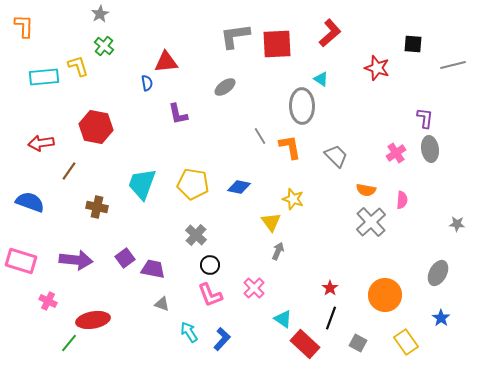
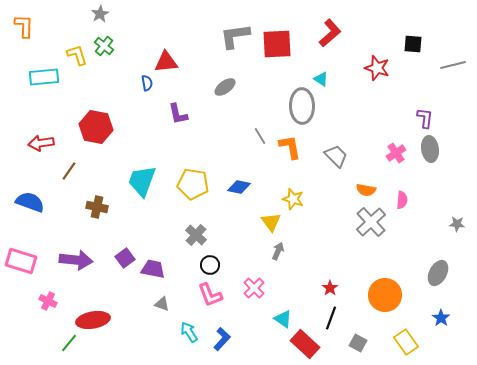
yellow L-shape at (78, 66): moved 1 px left, 11 px up
cyan trapezoid at (142, 184): moved 3 px up
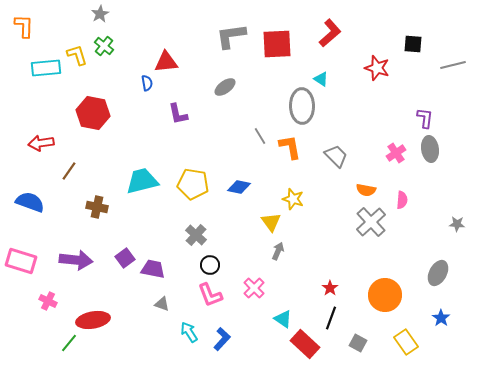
gray L-shape at (235, 36): moved 4 px left
cyan rectangle at (44, 77): moved 2 px right, 9 px up
red hexagon at (96, 127): moved 3 px left, 14 px up
cyan trapezoid at (142, 181): rotated 56 degrees clockwise
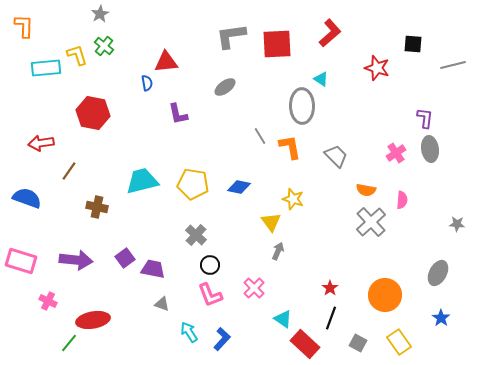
blue semicircle at (30, 202): moved 3 px left, 4 px up
yellow rectangle at (406, 342): moved 7 px left
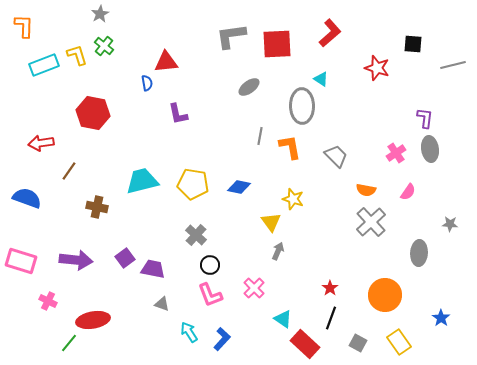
cyan rectangle at (46, 68): moved 2 px left, 3 px up; rotated 16 degrees counterclockwise
gray ellipse at (225, 87): moved 24 px right
gray line at (260, 136): rotated 42 degrees clockwise
pink semicircle at (402, 200): moved 6 px right, 8 px up; rotated 30 degrees clockwise
gray star at (457, 224): moved 7 px left
gray ellipse at (438, 273): moved 19 px left, 20 px up; rotated 25 degrees counterclockwise
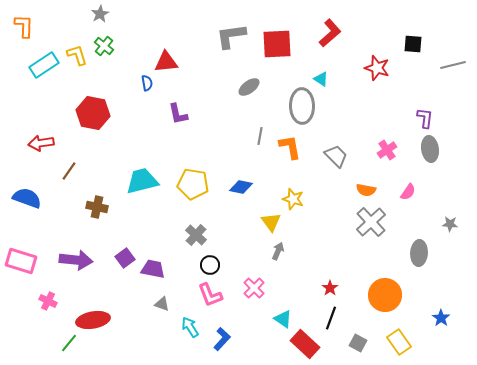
cyan rectangle at (44, 65): rotated 12 degrees counterclockwise
pink cross at (396, 153): moved 9 px left, 3 px up
blue diamond at (239, 187): moved 2 px right
cyan arrow at (189, 332): moved 1 px right, 5 px up
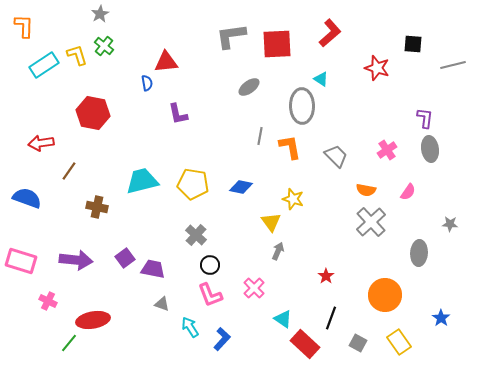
red star at (330, 288): moved 4 px left, 12 px up
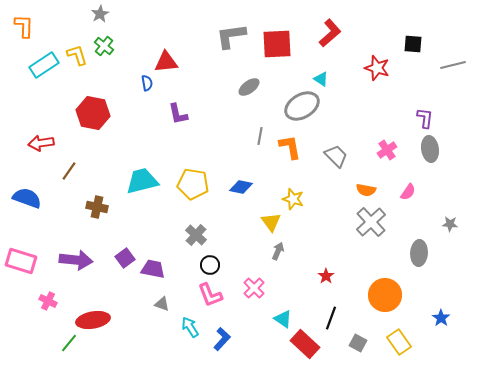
gray ellipse at (302, 106): rotated 60 degrees clockwise
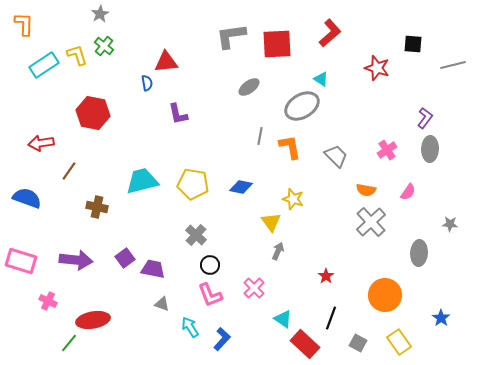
orange L-shape at (24, 26): moved 2 px up
purple L-shape at (425, 118): rotated 30 degrees clockwise
gray ellipse at (430, 149): rotated 10 degrees clockwise
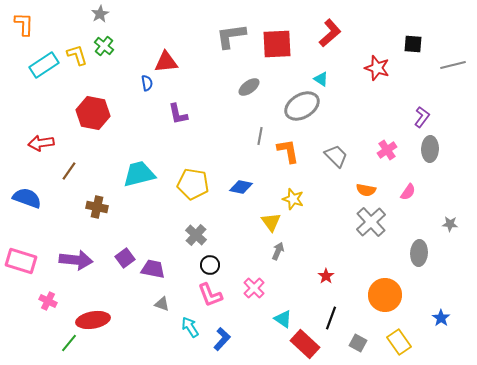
purple L-shape at (425, 118): moved 3 px left, 1 px up
orange L-shape at (290, 147): moved 2 px left, 4 px down
cyan trapezoid at (142, 181): moved 3 px left, 7 px up
